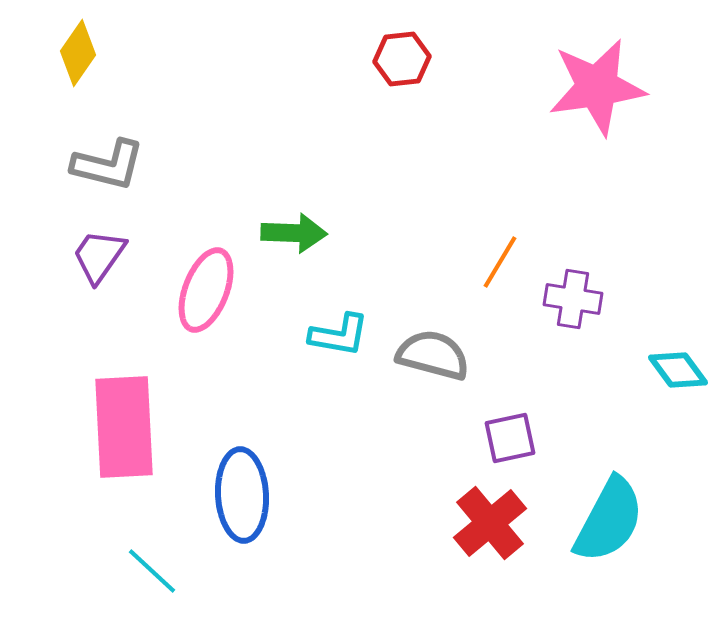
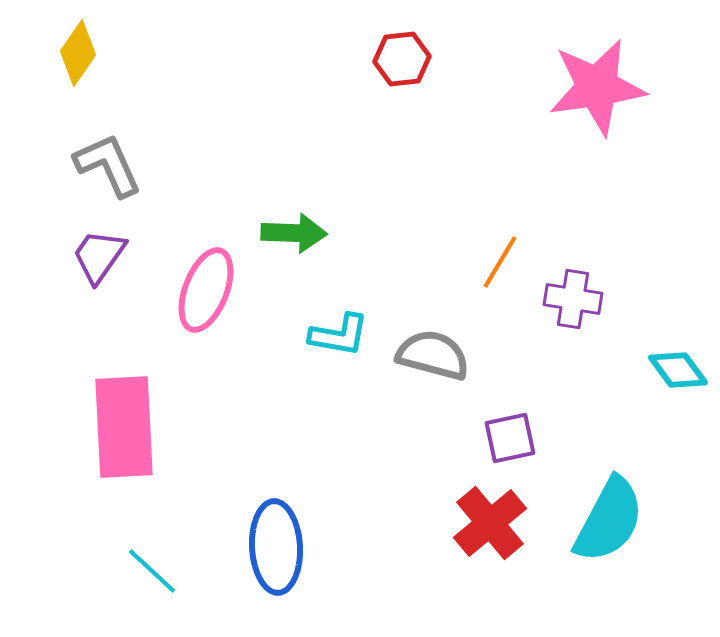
gray L-shape: rotated 128 degrees counterclockwise
blue ellipse: moved 34 px right, 52 px down
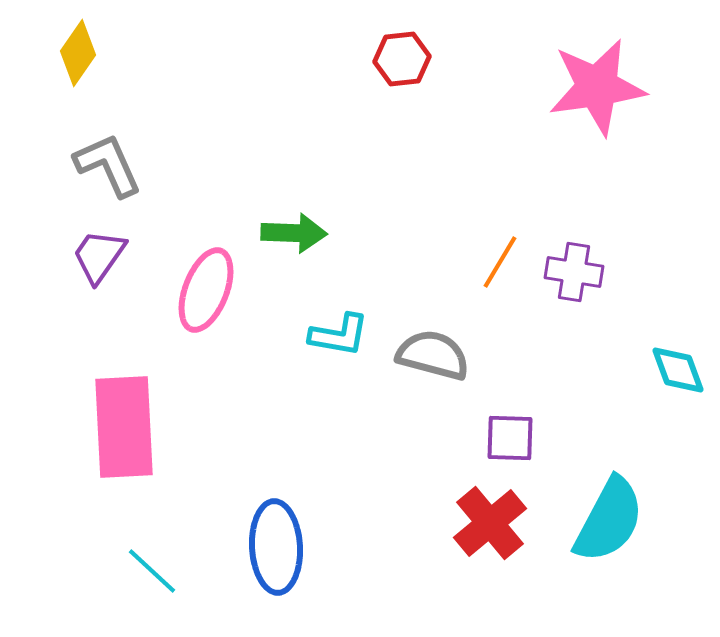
purple cross: moved 1 px right, 27 px up
cyan diamond: rotated 16 degrees clockwise
purple square: rotated 14 degrees clockwise
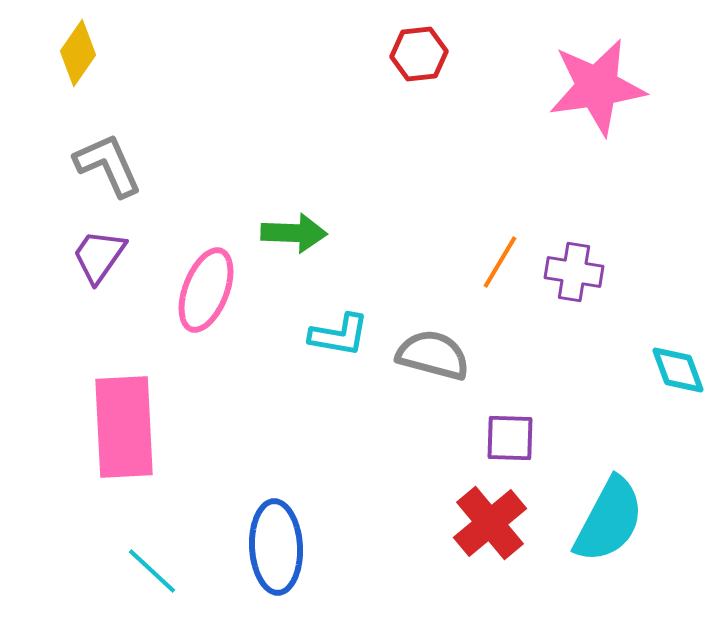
red hexagon: moved 17 px right, 5 px up
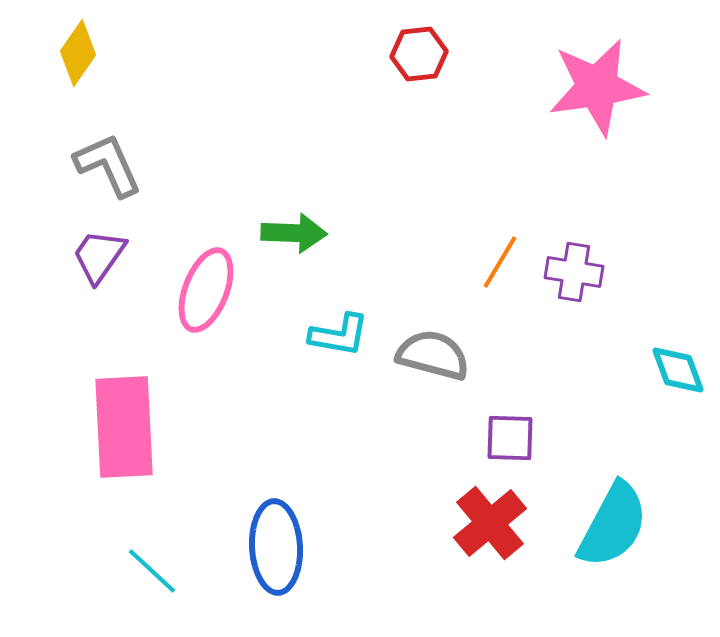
cyan semicircle: moved 4 px right, 5 px down
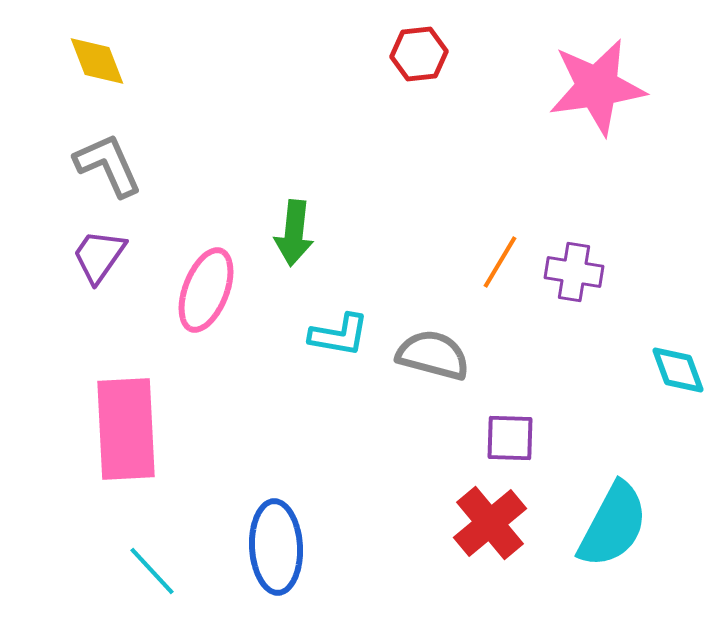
yellow diamond: moved 19 px right, 8 px down; rotated 56 degrees counterclockwise
green arrow: rotated 94 degrees clockwise
pink rectangle: moved 2 px right, 2 px down
cyan line: rotated 4 degrees clockwise
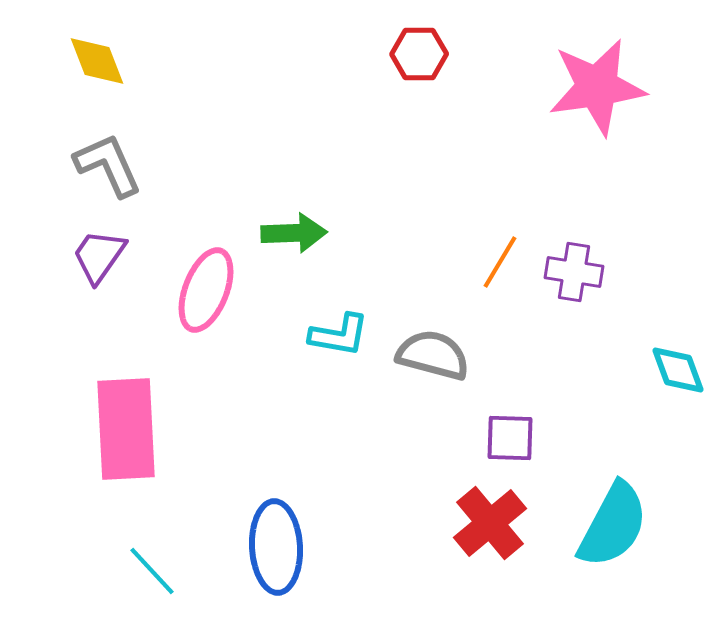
red hexagon: rotated 6 degrees clockwise
green arrow: rotated 98 degrees counterclockwise
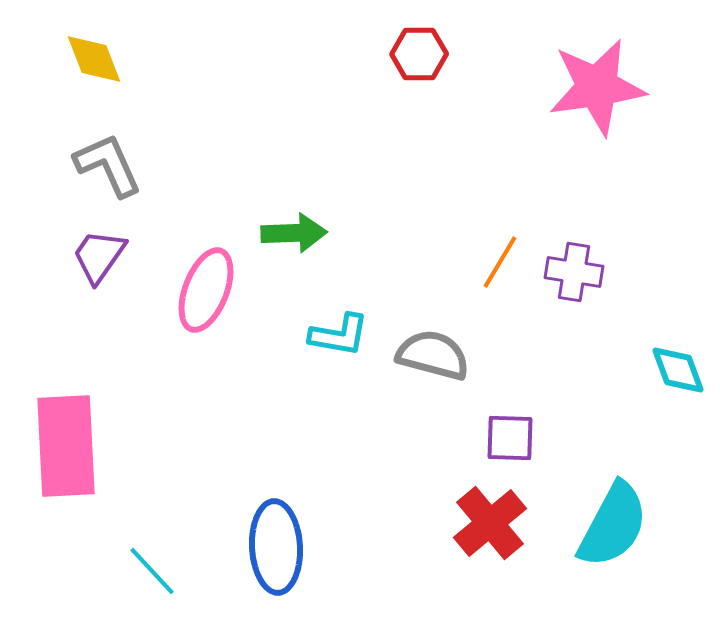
yellow diamond: moved 3 px left, 2 px up
pink rectangle: moved 60 px left, 17 px down
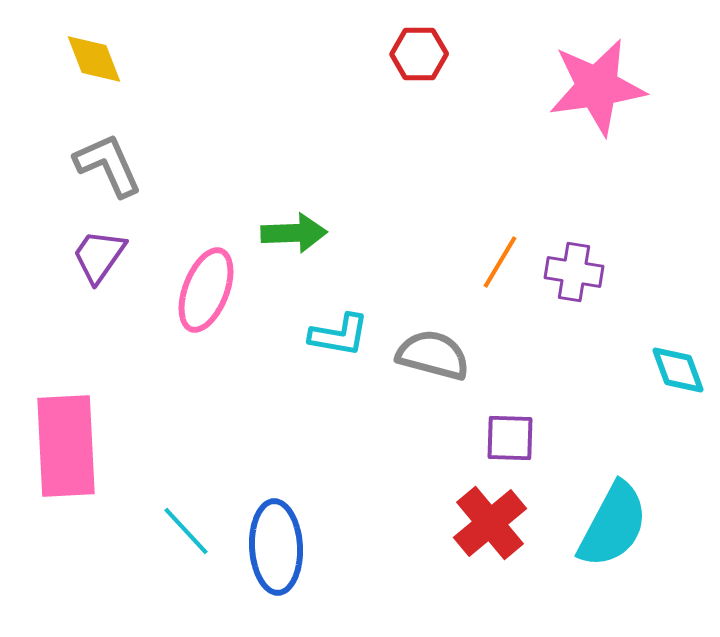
cyan line: moved 34 px right, 40 px up
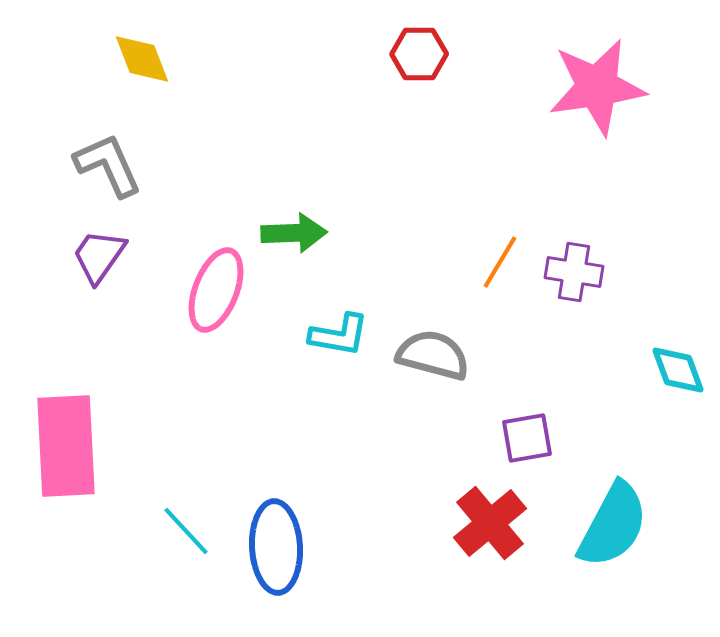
yellow diamond: moved 48 px right
pink ellipse: moved 10 px right
purple square: moved 17 px right; rotated 12 degrees counterclockwise
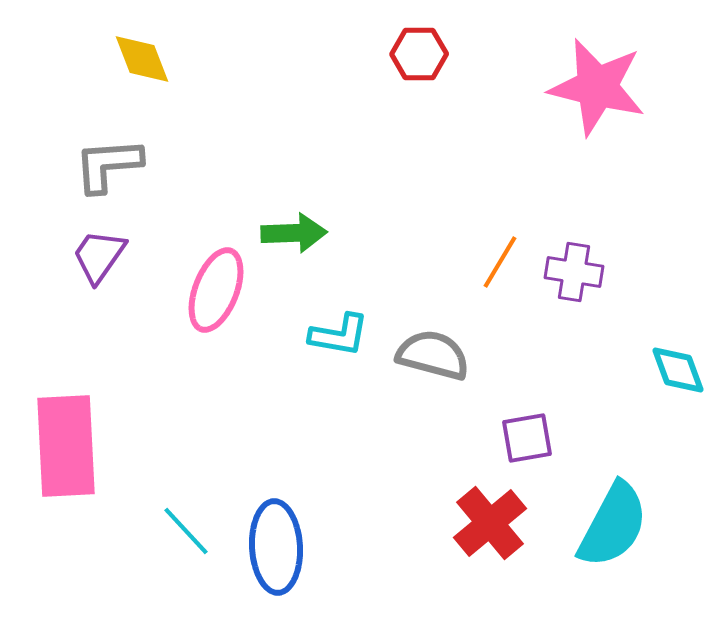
pink star: rotated 22 degrees clockwise
gray L-shape: rotated 70 degrees counterclockwise
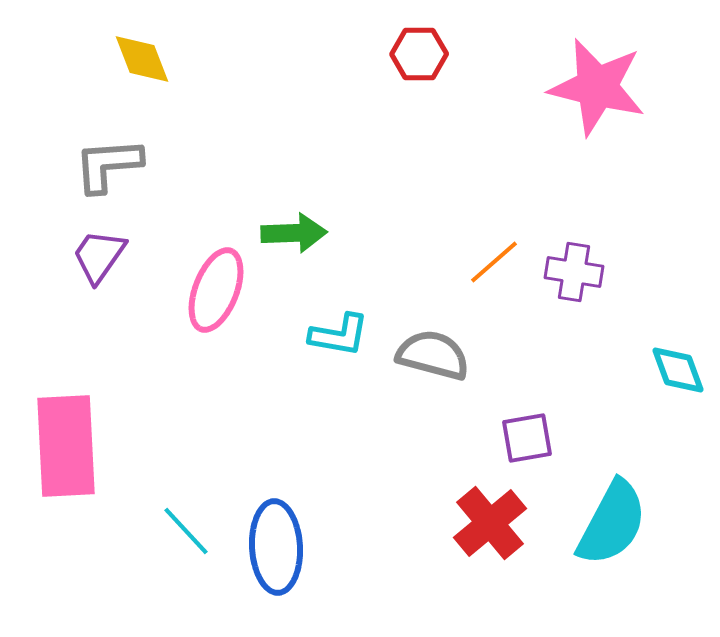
orange line: moved 6 px left; rotated 18 degrees clockwise
cyan semicircle: moved 1 px left, 2 px up
